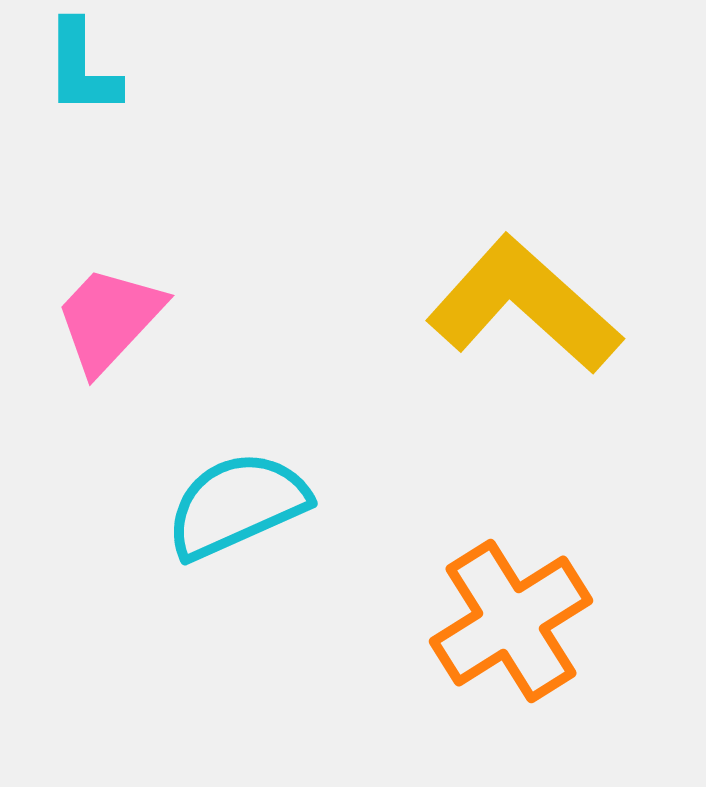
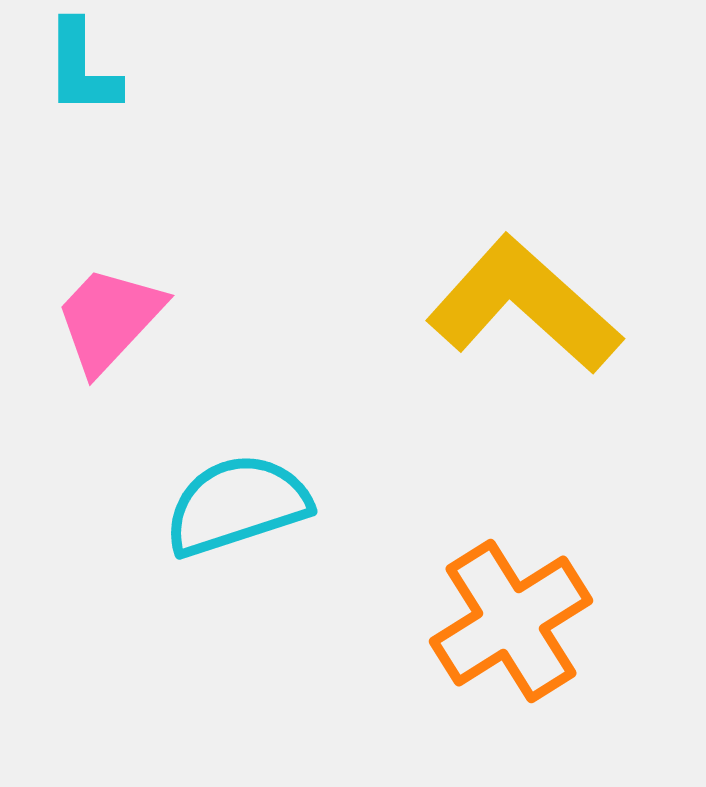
cyan semicircle: rotated 6 degrees clockwise
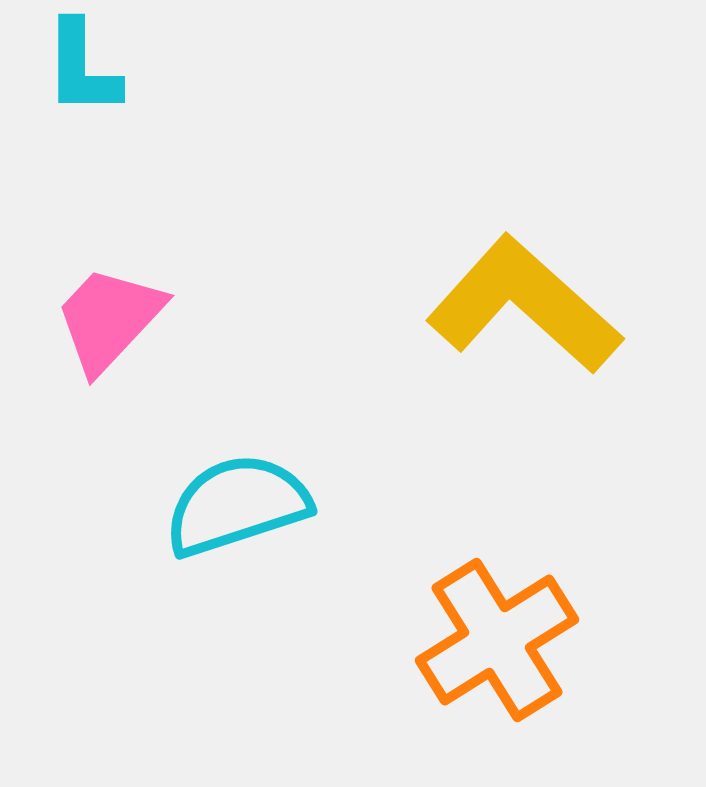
orange cross: moved 14 px left, 19 px down
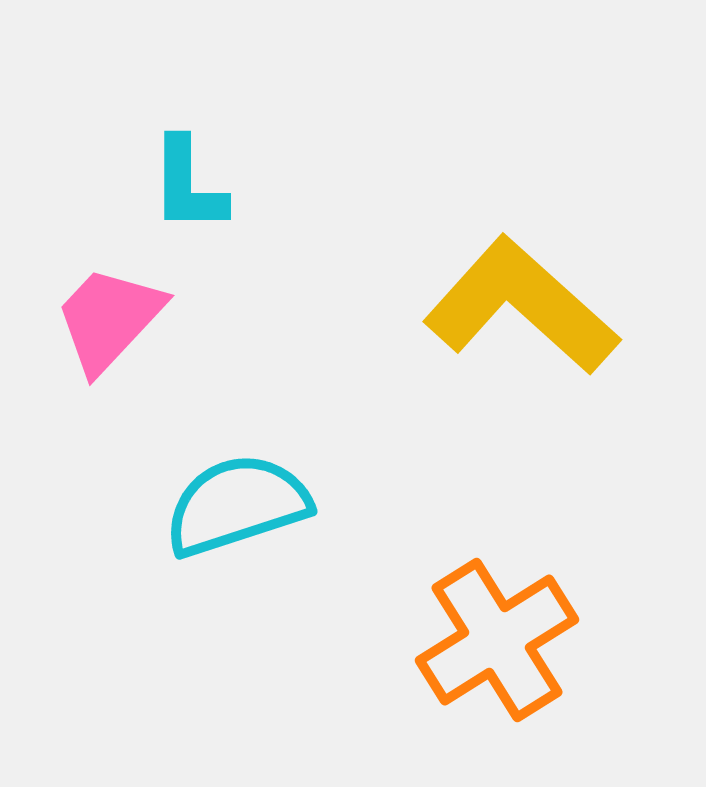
cyan L-shape: moved 106 px right, 117 px down
yellow L-shape: moved 3 px left, 1 px down
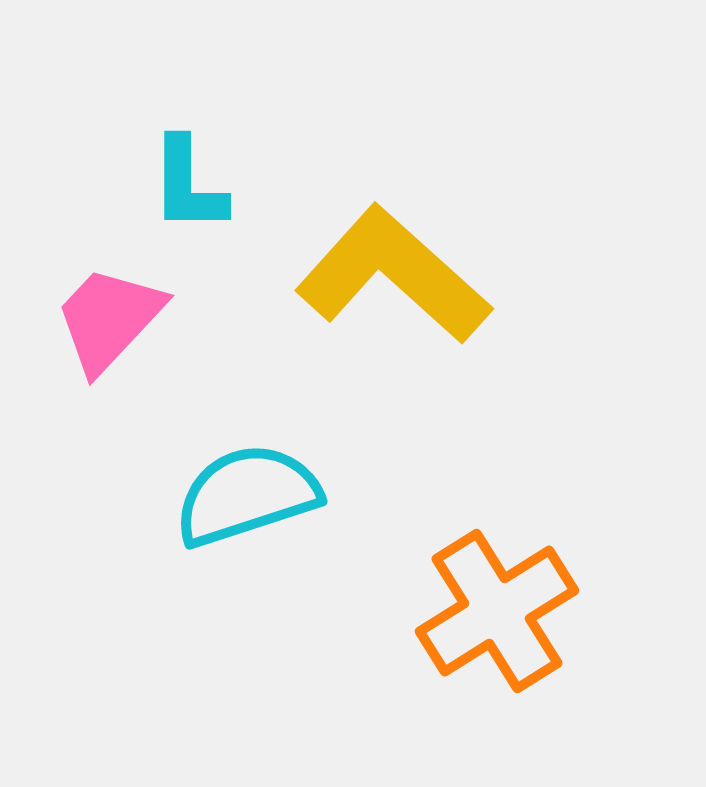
yellow L-shape: moved 128 px left, 31 px up
cyan semicircle: moved 10 px right, 10 px up
orange cross: moved 29 px up
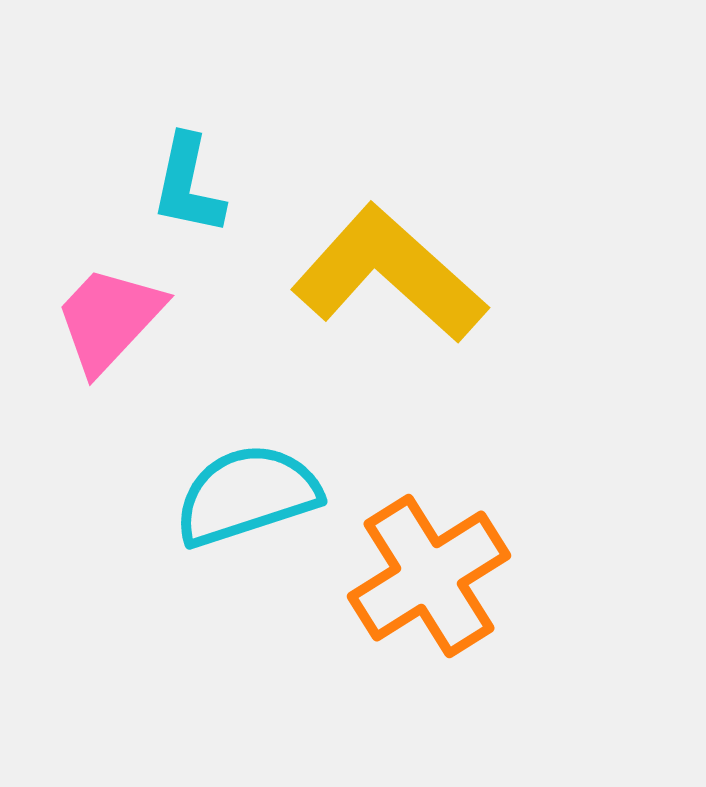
cyan L-shape: rotated 12 degrees clockwise
yellow L-shape: moved 4 px left, 1 px up
orange cross: moved 68 px left, 35 px up
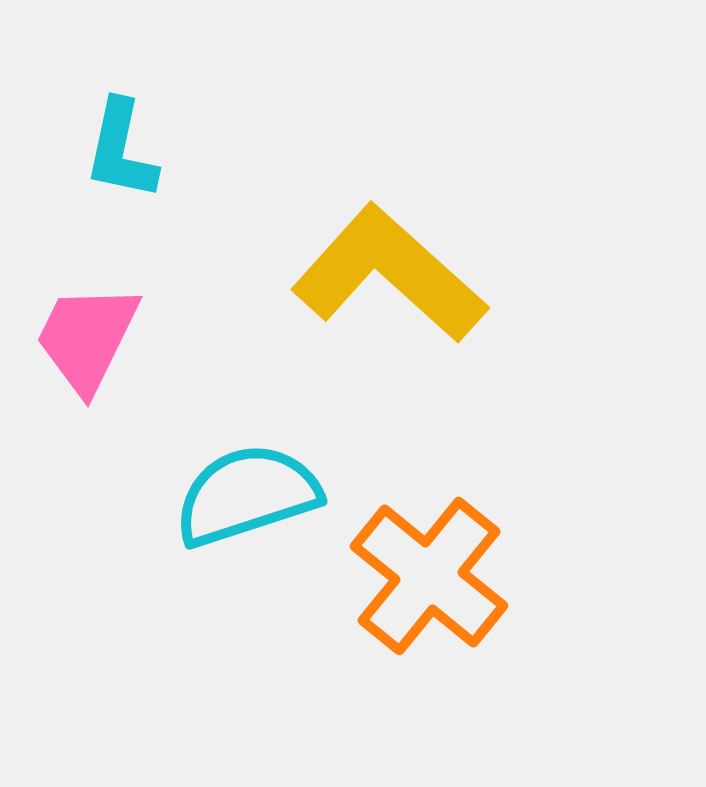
cyan L-shape: moved 67 px left, 35 px up
pink trapezoid: moved 22 px left, 19 px down; rotated 17 degrees counterclockwise
orange cross: rotated 19 degrees counterclockwise
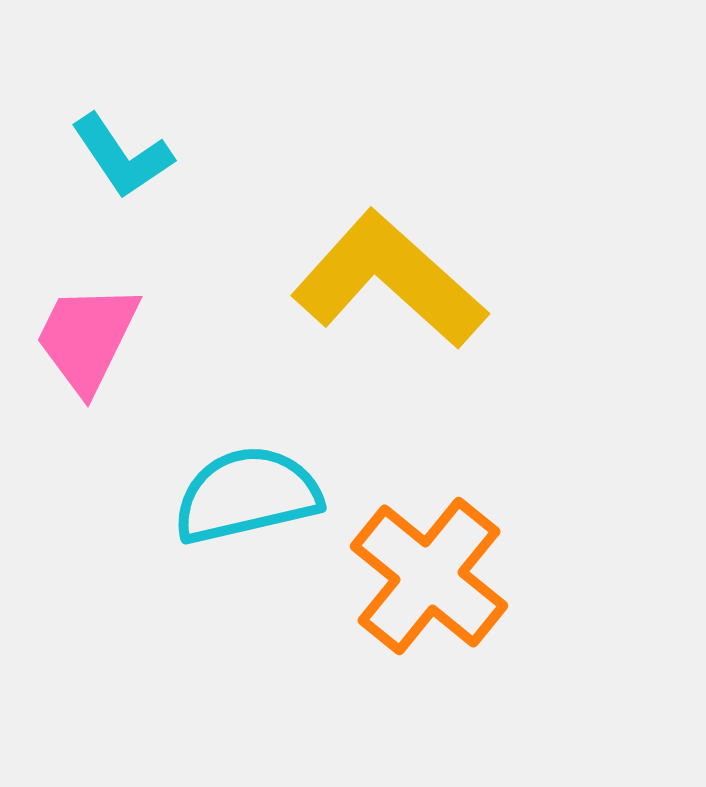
cyan L-shape: moved 1 px right, 6 px down; rotated 46 degrees counterclockwise
yellow L-shape: moved 6 px down
cyan semicircle: rotated 5 degrees clockwise
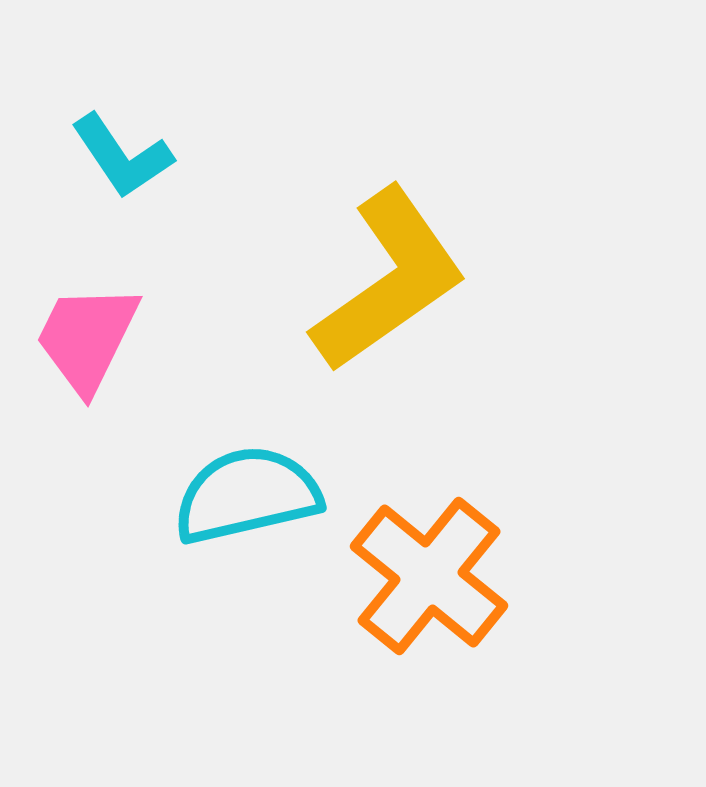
yellow L-shape: rotated 103 degrees clockwise
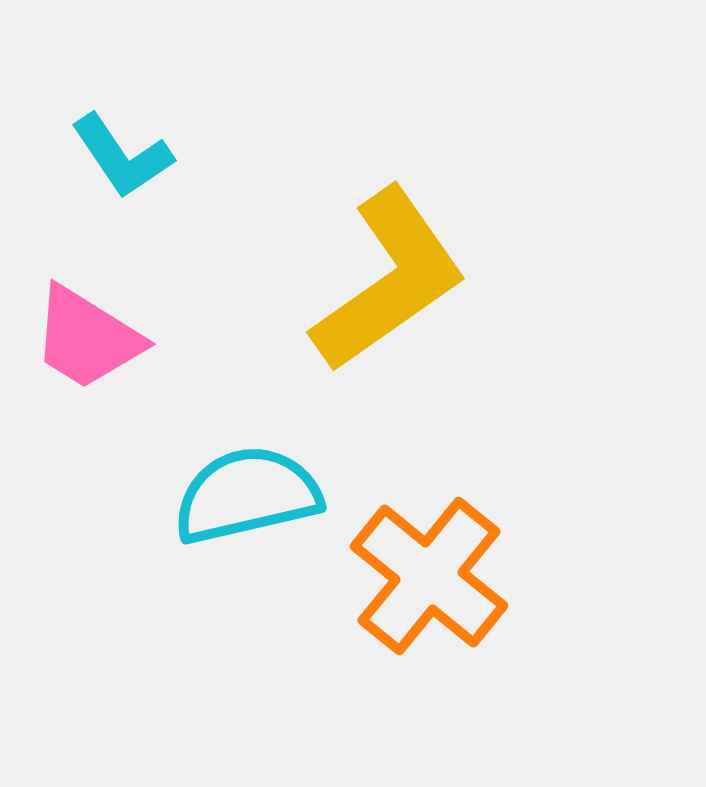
pink trapezoid: rotated 84 degrees counterclockwise
